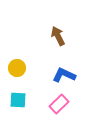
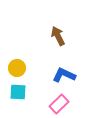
cyan square: moved 8 px up
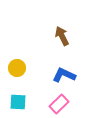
brown arrow: moved 4 px right
cyan square: moved 10 px down
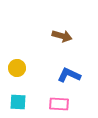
brown arrow: rotated 132 degrees clockwise
blue L-shape: moved 5 px right
pink rectangle: rotated 48 degrees clockwise
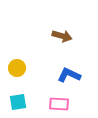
cyan square: rotated 12 degrees counterclockwise
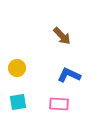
brown arrow: rotated 30 degrees clockwise
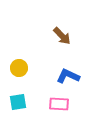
yellow circle: moved 2 px right
blue L-shape: moved 1 px left, 1 px down
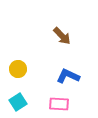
yellow circle: moved 1 px left, 1 px down
cyan square: rotated 24 degrees counterclockwise
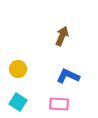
brown arrow: rotated 114 degrees counterclockwise
cyan square: rotated 24 degrees counterclockwise
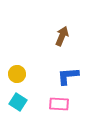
yellow circle: moved 1 px left, 5 px down
blue L-shape: rotated 30 degrees counterclockwise
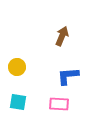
yellow circle: moved 7 px up
cyan square: rotated 24 degrees counterclockwise
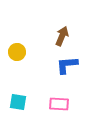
yellow circle: moved 15 px up
blue L-shape: moved 1 px left, 11 px up
